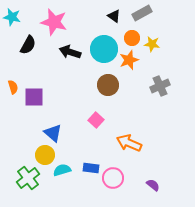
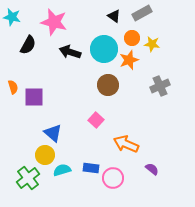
orange arrow: moved 3 px left, 1 px down
purple semicircle: moved 1 px left, 16 px up
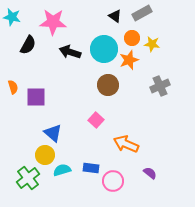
black triangle: moved 1 px right
pink star: moved 1 px left; rotated 12 degrees counterclockwise
purple square: moved 2 px right
purple semicircle: moved 2 px left, 4 px down
pink circle: moved 3 px down
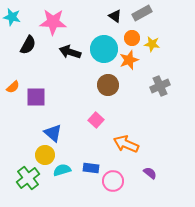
orange semicircle: rotated 64 degrees clockwise
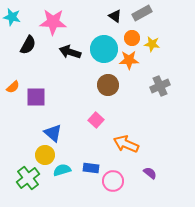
orange star: rotated 18 degrees clockwise
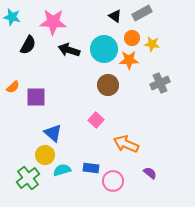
black arrow: moved 1 px left, 2 px up
gray cross: moved 3 px up
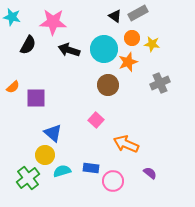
gray rectangle: moved 4 px left
orange star: moved 1 px left, 2 px down; rotated 18 degrees counterclockwise
purple square: moved 1 px down
cyan semicircle: moved 1 px down
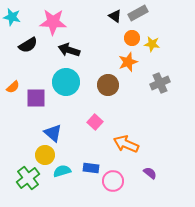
black semicircle: rotated 30 degrees clockwise
cyan circle: moved 38 px left, 33 px down
pink square: moved 1 px left, 2 px down
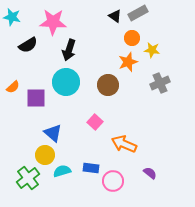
yellow star: moved 6 px down
black arrow: rotated 90 degrees counterclockwise
orange arrow: moved 2 px left
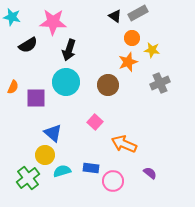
orange semicircle: rotated 24 degrees counterclockwise
